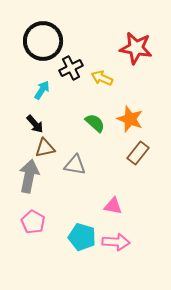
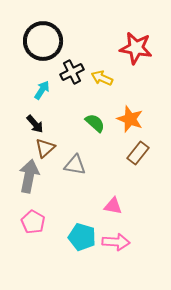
black cross: moved 1 px right, 4 px down
brown triangle: rotated 30 degrees counterclockwise
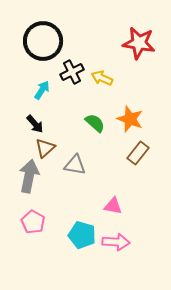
red star: moved 3 px right, 5 px up
cyan pentagon: moved 2 px up
